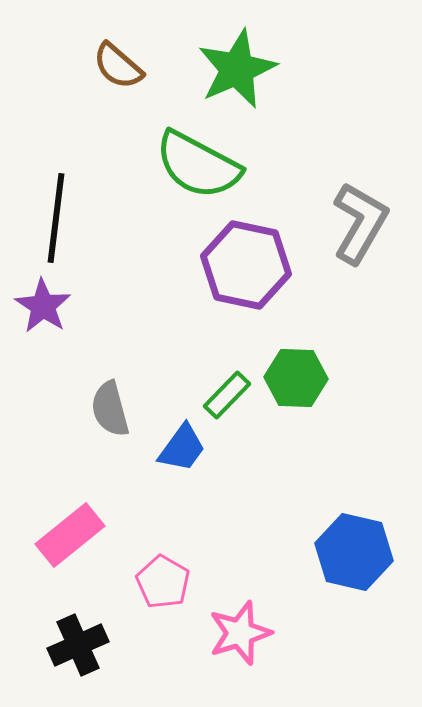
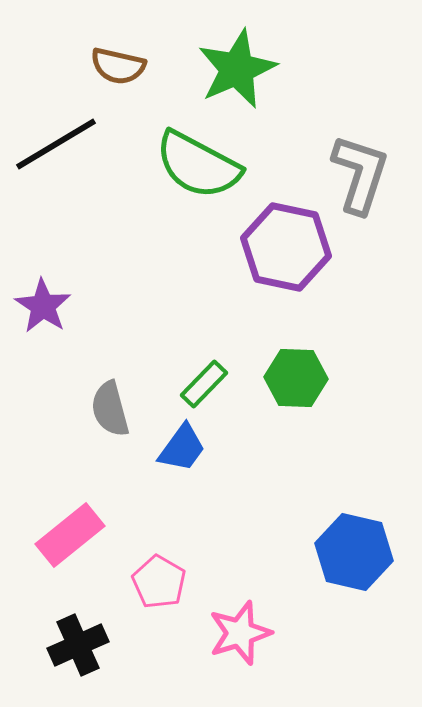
brown semicircle: rotated 28 degrees counterclockwise
black line: moved 74 px up; rotated 52 degrees clockwise
gray L-shape: moved 49 px up; rotated 12 degrees counterclockwise
purple hexagon: moved 40 px right, 18 px up
green rectangle: moved 23 px left, 11 px up
pink pentagon: moved 4 px left
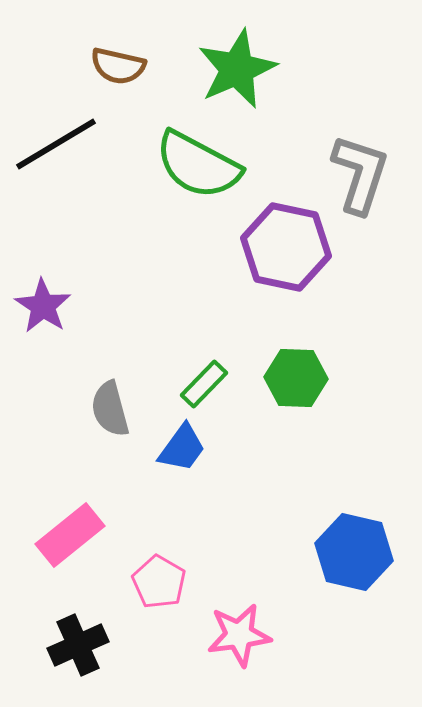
pink star: moved 1 px left, 2 px down; rotated 10 degrees clockwise
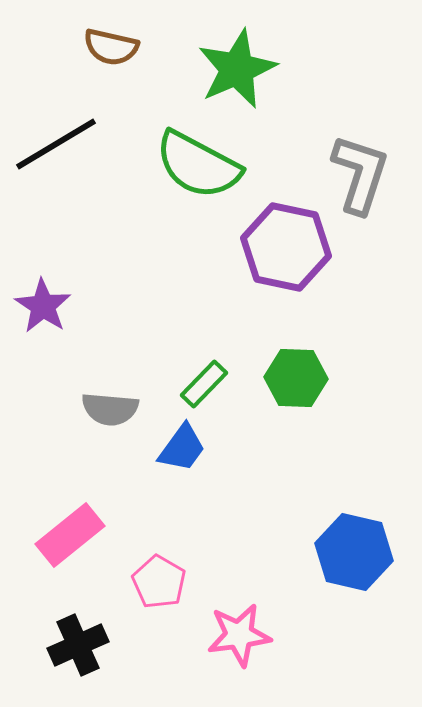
brown semicircle: moved 7 px left, 19 px up
gray semicircle: rotated 70 degrees counterclockwise
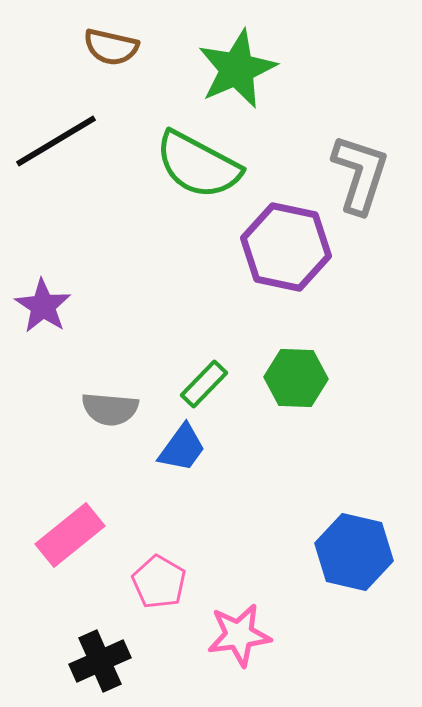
black line: moved 3 px up
black cross: moved 22 px right, 16 px down
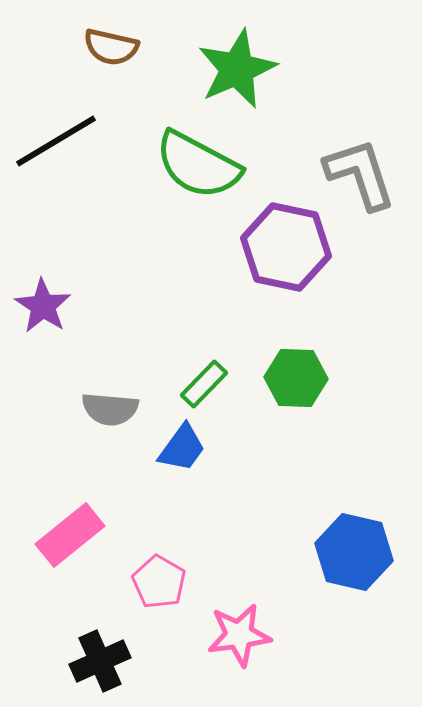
gray L-shape: rotated 36 degrees counterclockwise
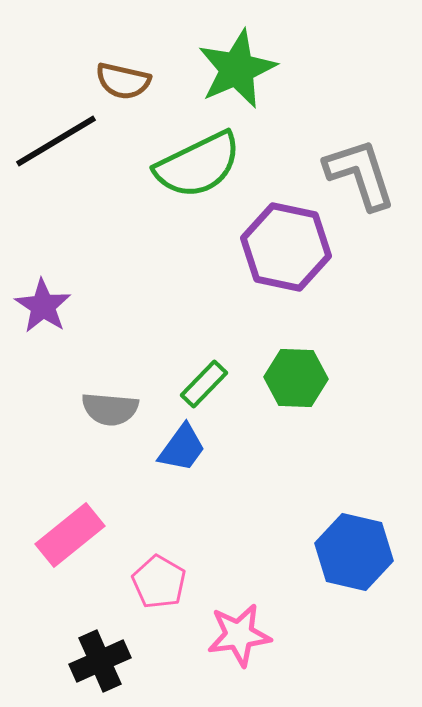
brown semicircle: moved 12 px right, 34 px down
green semicircle: rotated 54 degrees counterclockwise
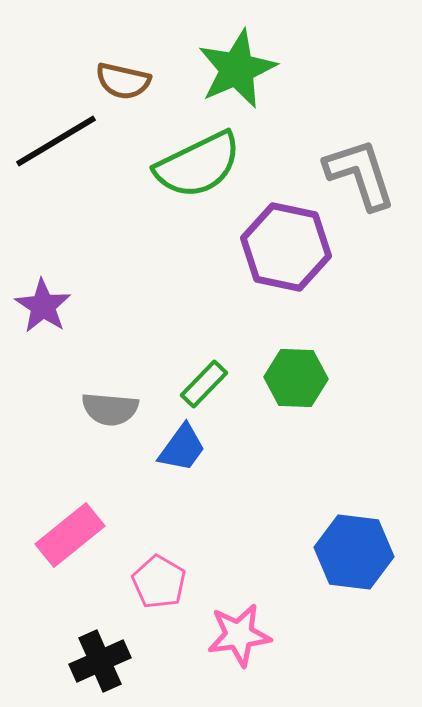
blue hexagon: rotated 6 degrees counterclockwise
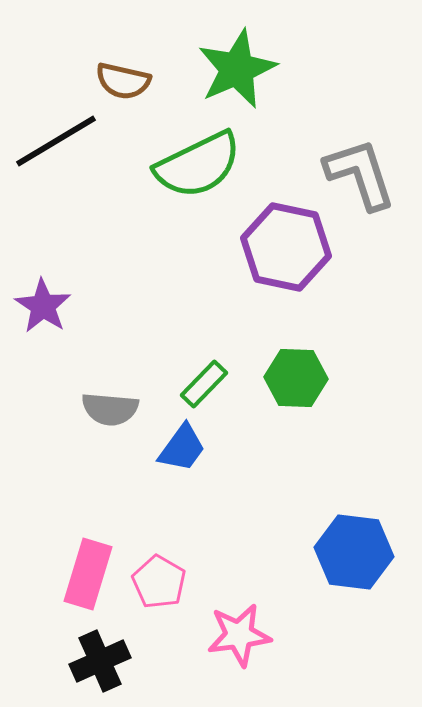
pink rectangle: moved 18 px right, 39 px down; rotated 34 degrees counterclockwise
